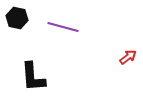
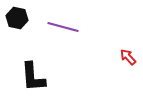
red arrow: rotated 96 degrees counterclockwise
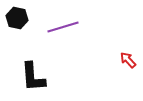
purple line: rotated 32 degrees counterclockwise
red arrow: moved 3 px down
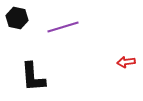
red arrow: moved 2 px left, 2 px down; rotated 54 degrees counterclockwise
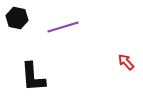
red arrow: rotated 54 degrees clockwise
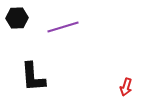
black hexagon: rotated 15 degrees counterclockwise
red arrow: moved 25 px down; rotated 120 degrees counterclockwise
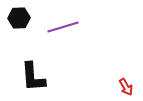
black hexagon: moved 2 px right
red arrow: rotated 48 degrees counterclockwise
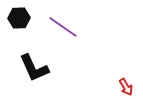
purple line: rotated 52 degrees clockwise
black L-shape: moved 1 px right, 9 px up; rotated 20 degrees counterclockwise
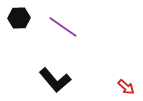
black L-shape: moved 21 px right, 12 px down; rotated 16 degrees counterclockwise
red arrow: rotated 18 degrees counterclockwise
